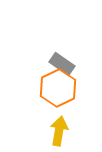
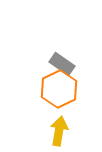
orange hexagon: moved 1 px right, 1 px down
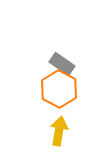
orange hexagon: rotated 6 degrees counterclockwise
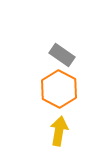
gray rectangle: moved 9 px up
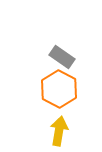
gray rectangle: moved 2 px down
